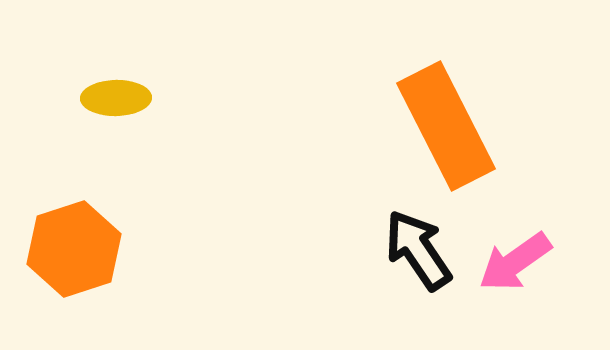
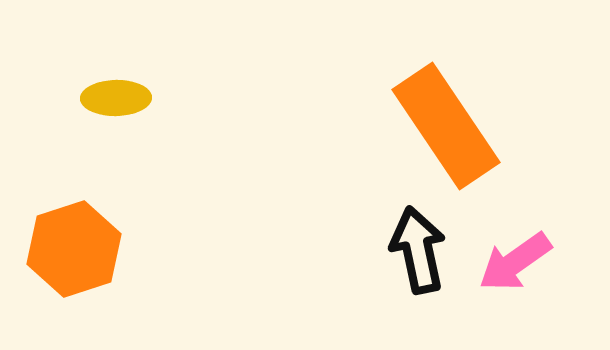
orange rectangle: rotated 7 degrees counterclockwise
black arrow: rotated 22 degrees clockwise
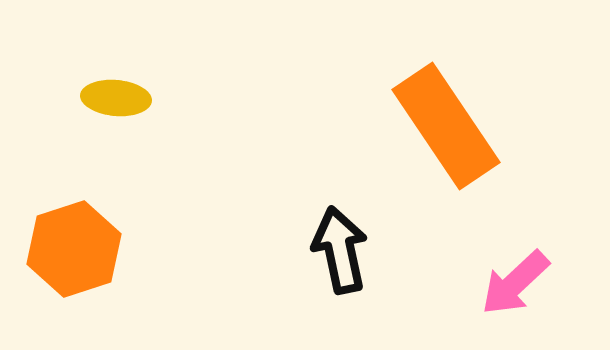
yellow ellipse: rotated 6 degrees clockwise
black arrow: moved 78 px left
pink arrow: moved 21 px down; rotated 8 degrees counterclockwise
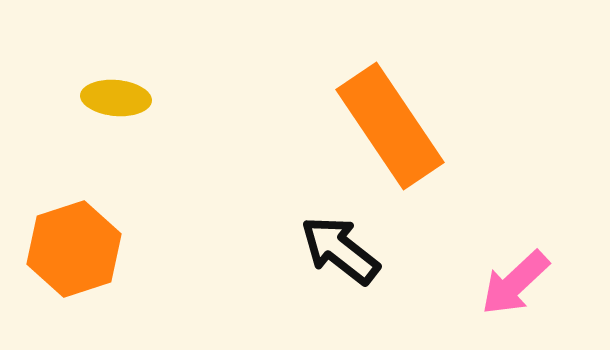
orange rectangle: moved 56 px left
black arrow: rotated 40 degrees counterclockwise
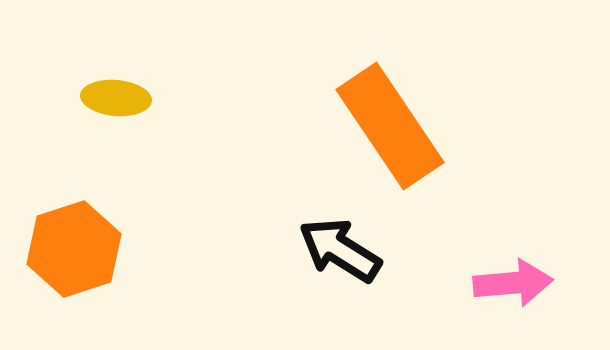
black arrow: rotated 6 degrees counterclockwise
pink arrow: moved 2 px left; rotated 142 degrees counterclockwise
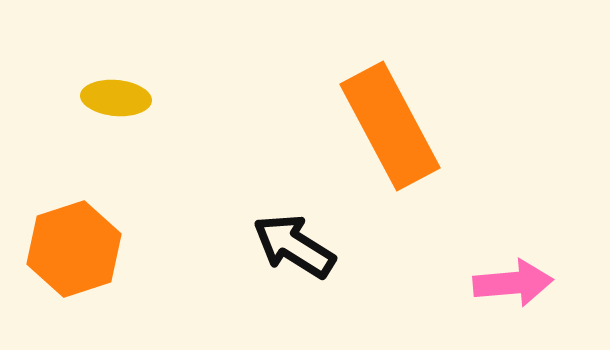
orange rectangle: rotated 6 degrees clockwise
black arrow: moved 46 px left, 4 px up
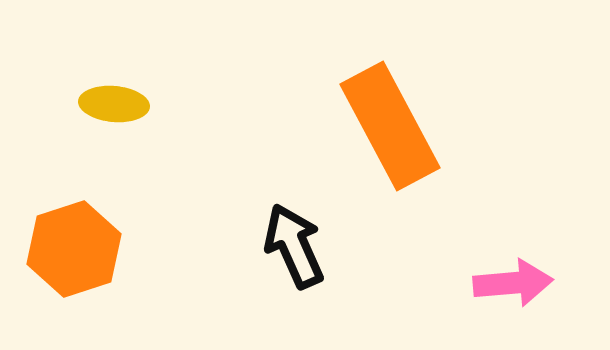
yellow ellipse: moved 2 px left, 6 px down
black arrow: rotated 34 degrees clockwise
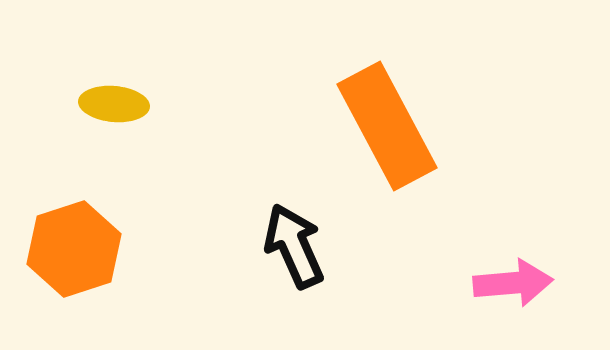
orange rectangle: moved 3 px left
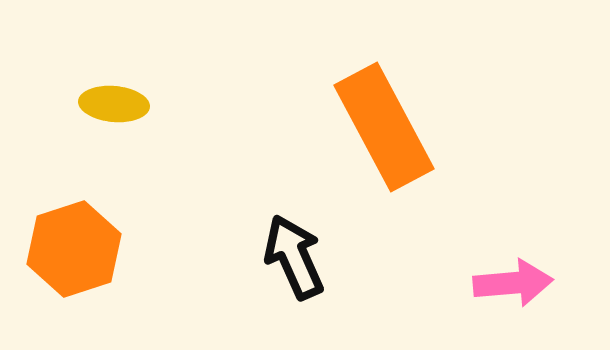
orange rectangle: moved 3 px left, 1 px down
black arrow: moved 11 px down
